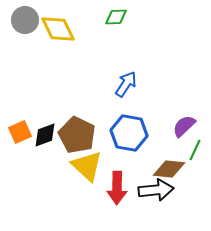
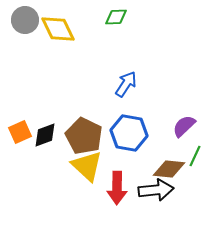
brown pentagon: moved 7 px right, 1 px down
green line: moved 6 px down
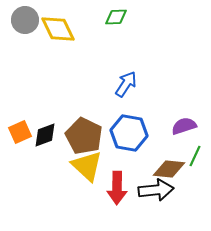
purple semicircle: rotated 25 degrees clockwise
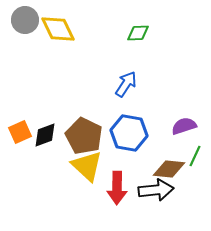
green diamond: moved 22 px right, 16 px down
